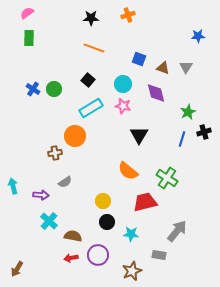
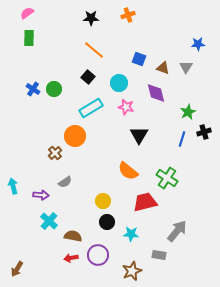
blue star: moved 8 px down
orange line: moved 2 px down; rotated 20 degrees clockwise
black square: moved 3 px up
cyan circle: moved 4 px left, 1 px up
pink star: moved 3 px right, 1 px down
brown cross: rotated 32 degrees counterclockwise
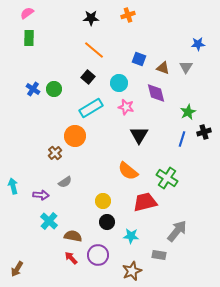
cyan star: moved 2 px down
red arrow: rotated 56 degrees clockwise
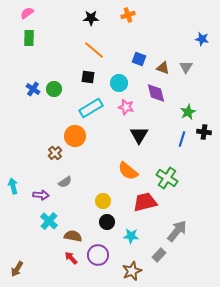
blue star: moved 4 px right, 5 px up; rotated 16 degrees clockwise
black square: rotated 32 degrees counterclockwise
black cross: rotated 24 degrees clockwise
gray rectangle: rotated 56 degrees counterclockwise
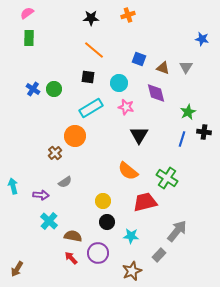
purple circle: moved 2 px up
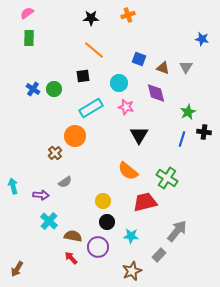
black square: moved 5 px left, 1 px up; rotated 16 degrees counterclockwise
purple circle: moved 6 px up
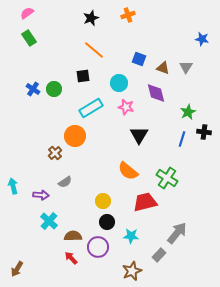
black star: rotated 21 degrees counterclockwise
green rectangle: rotated 35 degrees counterclockwise
gray arrow: moved 2 px down
brown semicircle: rotated 12 degrees counterclockwise
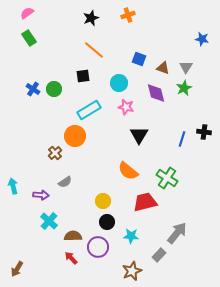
cyan rectangle: moved 2 px left, 2 px down
green star: moved 4 px left, 24 px up
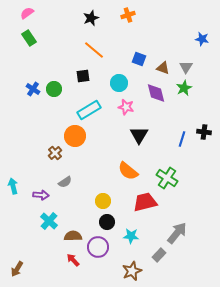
red arrow: moved 2 px right, 2 px down
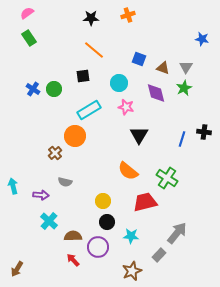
black star: rotated 21 degrees clockwise
gray semicircle: rotated 48 degrees clockwise
